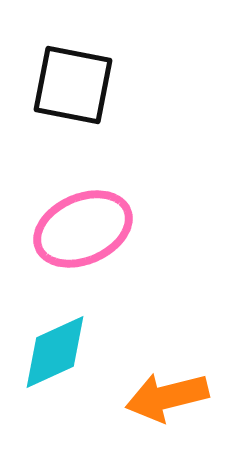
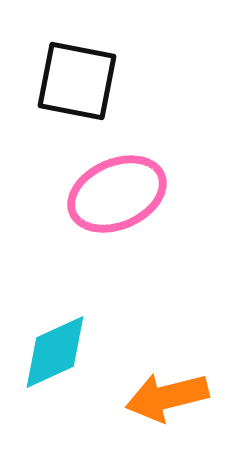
black square: moved 4 px right, 4 px up
pink ellipse: moved 34 px right, 35 px up
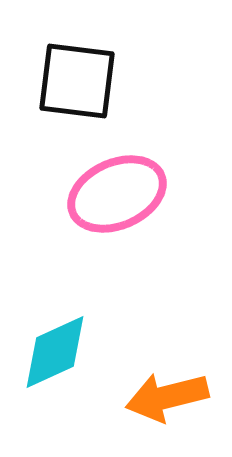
black square: rotated 4 degrees counterclockwise
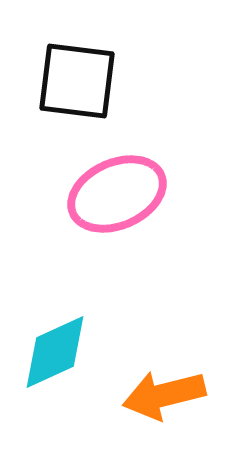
orange arrow: moved 3 px left, 2 px up
